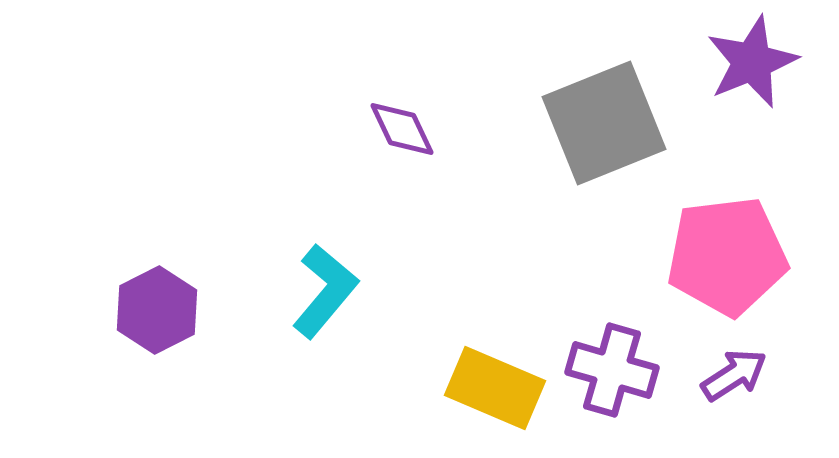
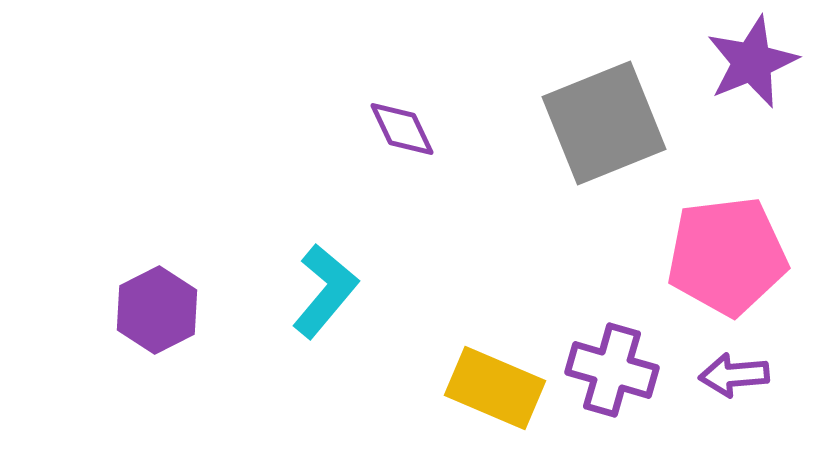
purple arrow: rotated 152 degrees counterclockwise
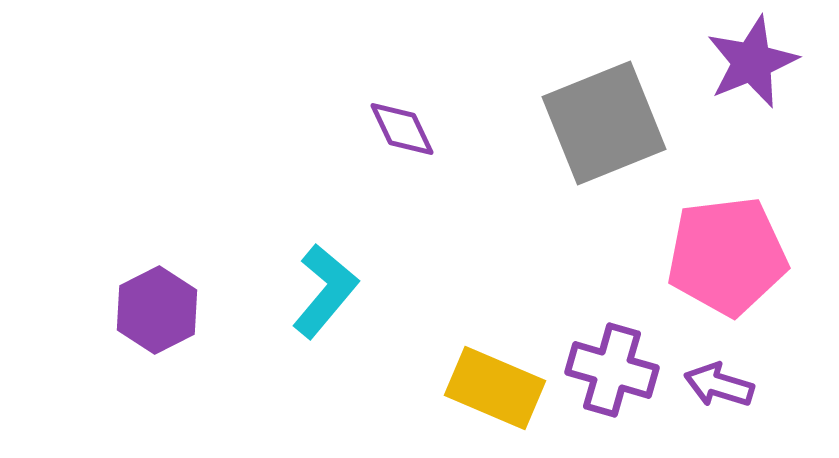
purple arrow: moved 15 px left, 10 px down; rotated 22 degrees clockwise
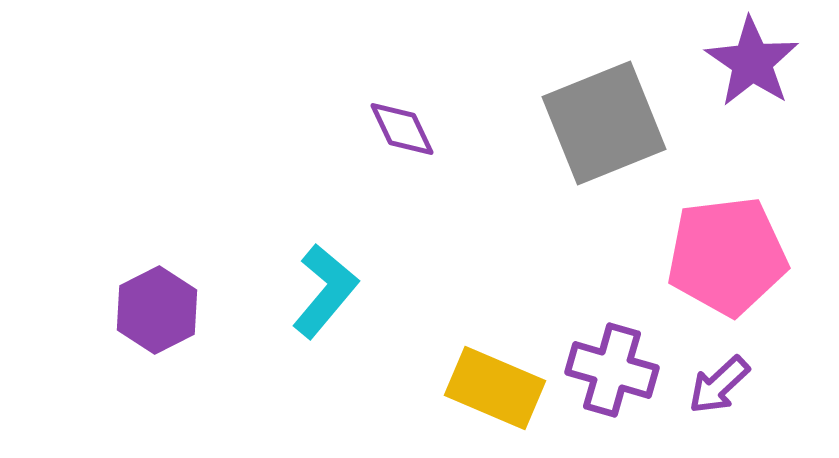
purple star: rotated 16 degrees counterclockwise
purple arrow: rotated 60 degrees counterclockwise
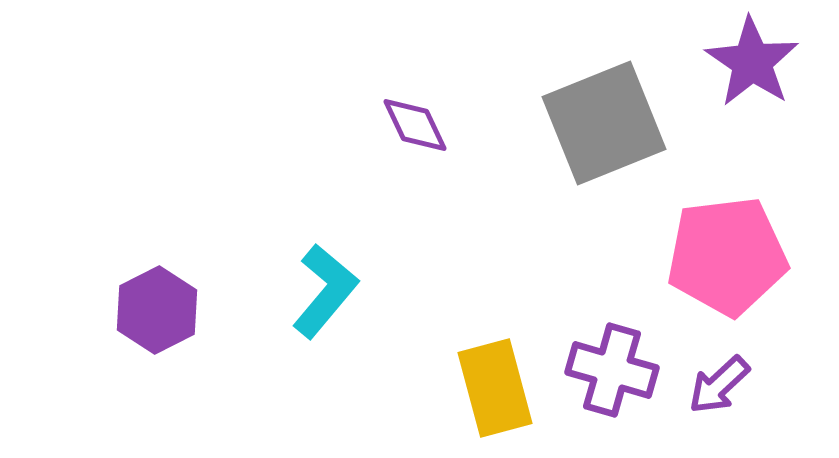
purple diamond: moved 13 px right, 4 px up
yellow rectangle: rotated 52 degrees clockwise
